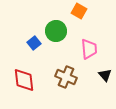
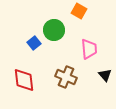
green circle: moved 2 px left, 1 px up
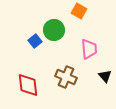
blue square: moved 1 px right, 2 px up
black triangle: moved 1 px down
red diamond: moved 4 px right, 5 px down
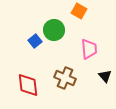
brown cross: moved 1 px left, 1 px down
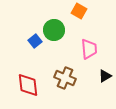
black triangle: rotated 40 degrees clockwise
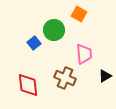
orange square: moved 3 px down
blue square: moved 1 px left, 2 px down
pink trapezoid: moved 5 px left, 5 px down
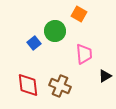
green circle: moved 1 px right, 1 px down
brown cross: moved 5 px left, 8 px down
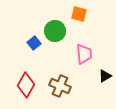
orange square: rotated 14 degrees counterclockwise
red diamond: moved 2 px left; rotated 35 degrees clockwise
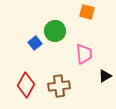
orange square: moved 8 px right, 2 px up
blue square: moved 1 px right
brown cross: moved 1 px left; rotated 30 degrees counterclockwise
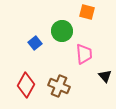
green circle: moved 7 px right
black triangle: rotated 40 degrees counterclockwise
brown cross: rotated 30 degrees clockwise
